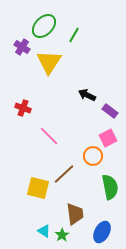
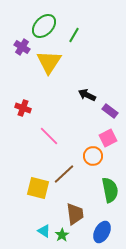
green semicircle: moved 3 px down
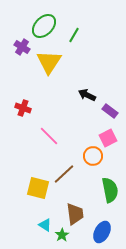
cyan triangle: moved 1 px right, 6 px up
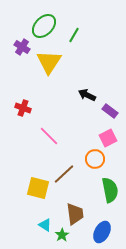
orange circle: moved 2 px right, 3 px down
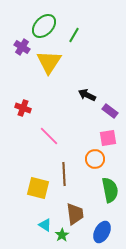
pink square: rotated 18 degrees clockwise
brown line: rotated 50 degrees counterclockwise
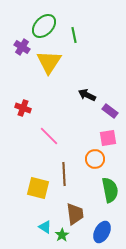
green line: rotated 42 degrees counterclockwise
cyan triangle: moved 2 px down
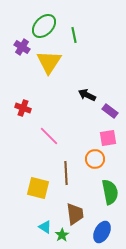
brown line: moved 2 px right, 1 px up
green semicircle: moved 2 px down
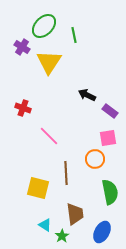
cyan triangle: moved 2 px up
green star: moved 1 px down
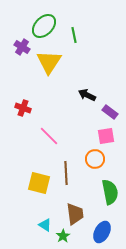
purple rectangle: moved 1 px down
pink square: moved 2 px left, 2 px up
yellow square: moved 1 px right, 5 px up
green star: moved 1 px right
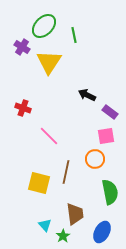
brown line: moved 1 px up; rotated 15 degrees clockwise
cyan triangle: rotated 16 degrees clockwise
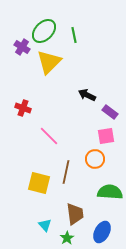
green ellipse: moved 5 px down
yellow triangle: rotated 12 degrees clockwise
green semicircle: rotated 75 degrees counterclockwise
green star: moved 4 px right, 2 px down
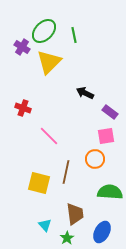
black arrow: moved 2 px left, 2 px up
